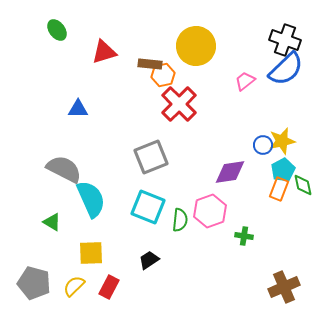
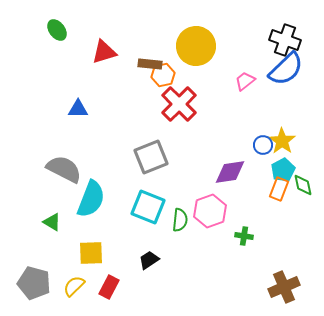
yellow star: rotated 24 degrees counterclockwise
cyan semicircle: rotated 45 degrees clockwise
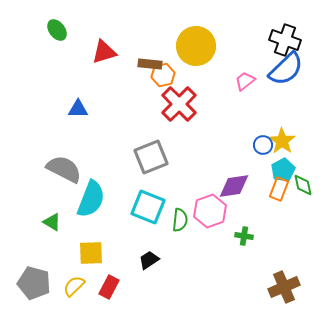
purple diamond: moved 4 px right, 14 px down
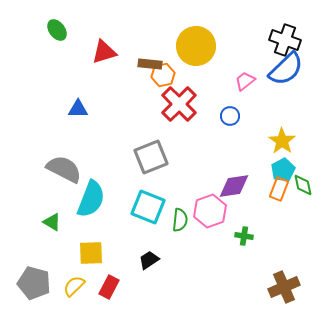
blue circle: moved 33 px left, 29 px up
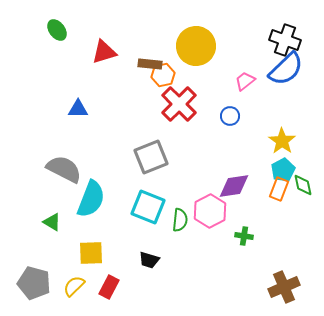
pink hexagon: rotated 8 degrees counterclockwise
black trapezoid: rotated 130 degrees counterclockwise
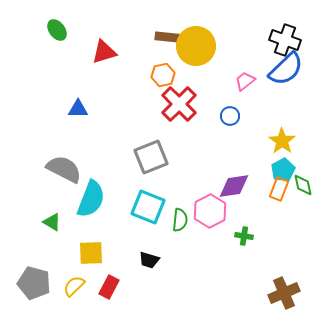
brown rectangle: moved 17 px right, 27 px up
brown cross: moved 6 px down
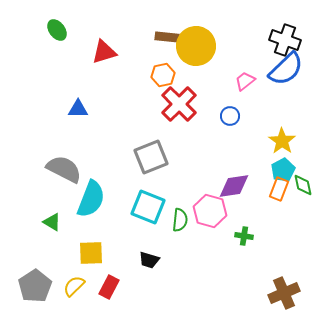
pink hexagon: rotated 16 degrees counterclockwise
gray pentagon: moved 1 px right, 3 px down; rotated 24 degrees clockwise
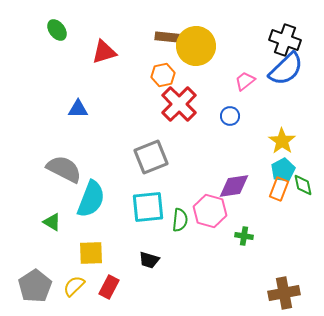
cyan square: rotated 28 degrees counterclockwise
brown cross: rotated 12 degrees clockwise
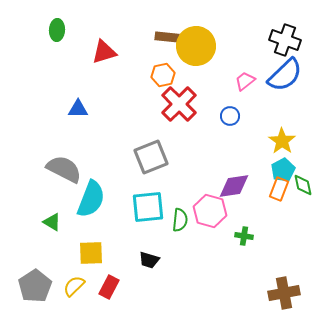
green ellipse: rotated 40 degrees clockwise
blue semicircle: moved 1 px left, 6 px down
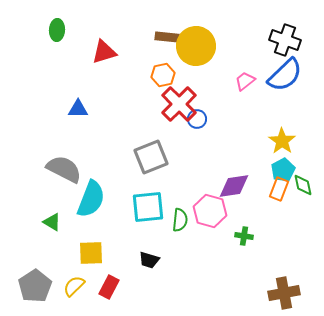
blue circle: moved 33 px left, 3 px down
